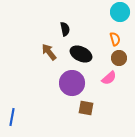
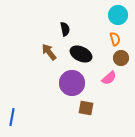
cyan circle: moved 2 px left, 3 px down
brown circle: moved 2 px right
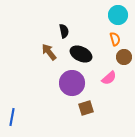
black semicircle: moved 1 px left, 2 px down
brown circle: moved 3 px right, 1 px up
brown square: rotated 28 degrees counterclockwise
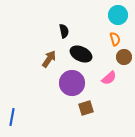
brown arrow: moved 7 px down; rotated 72 degrees clockwise
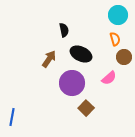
black semicircle: moved 1 px up
brown square: rotated 28 degrees counterclockwise
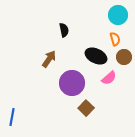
black ellipse: moved 15 px right, 2 px down
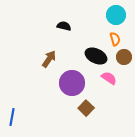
cyan circle: moved 2 px left
black semicircle: moved 4 px up; rotated 64 degrees counterclockwise
pink semicircle: rotated 105 degrees counterclockwise
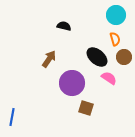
black ellipse: moved 1 px right, 1 px down; rotated 15 degrees clockwise
brown square: rotated 28 degrees counterclockwise
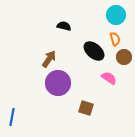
black ellipse: moved 3 px left, 6 px up
purple circle: moved 14 px left
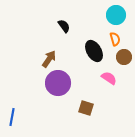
black semicircle: rotated 40 degrees clockwise
black ellipse: rotated 20 degrees clockwise
